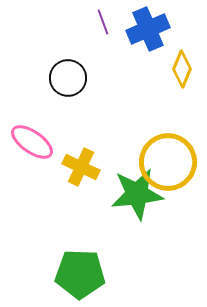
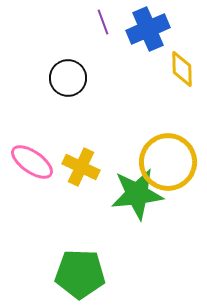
yellow diamond: rotated 24 degrees counterclockwise
pink ellipse: moved 20 px down
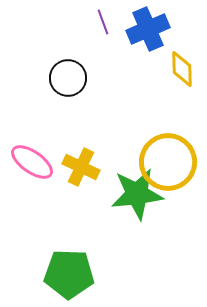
green pentagon: moved 11 px left
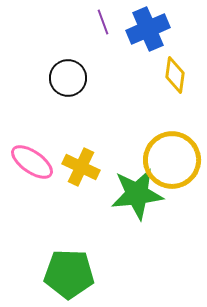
yellow diamond: moved 7 px left, 6 px down; rotated 9 degrees clockwise
yellow circle: moved 4 px right, 2 px up
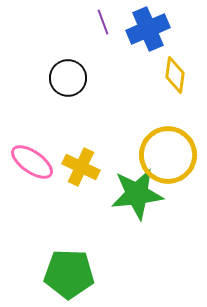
yellow circle: moved 4 px left, 5 px up
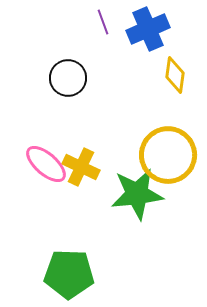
pink ellipse: moved 14 px right, 2 px down; rotated 6 degrees clockwise
